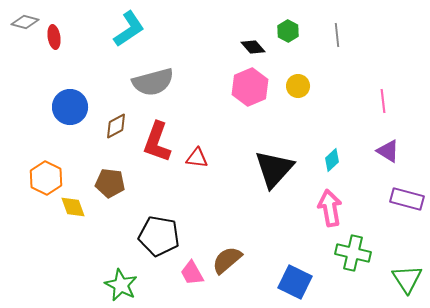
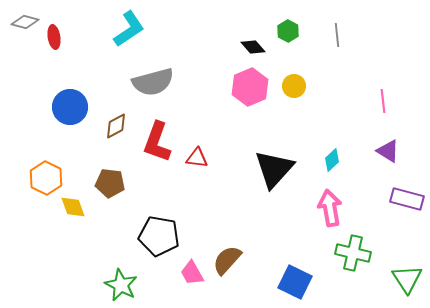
yellow circle: moved 4 px left
brown semicircle: rotated 8 degrees counterclockwise
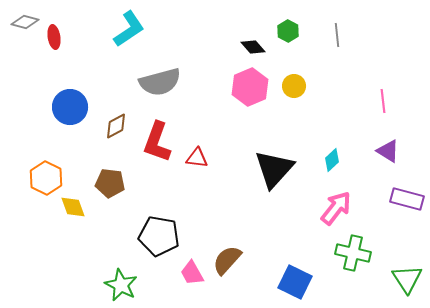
gray semicircle: moved 7 px right
pink arrow: moved 6 px right; rotated 48 degrees clockwise
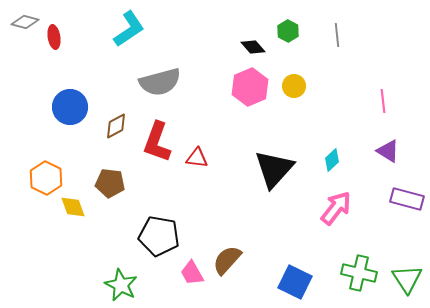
green cross: moved 6 px right, 20 px down
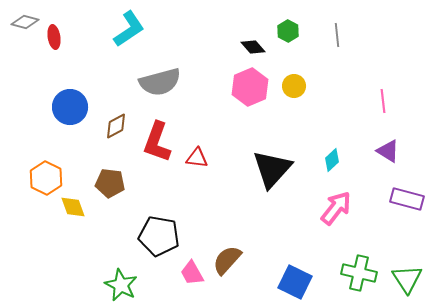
black triangle: moved 2 px left
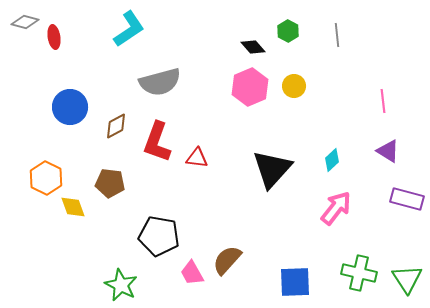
blue square: rotated 28 degrees counterclockwise
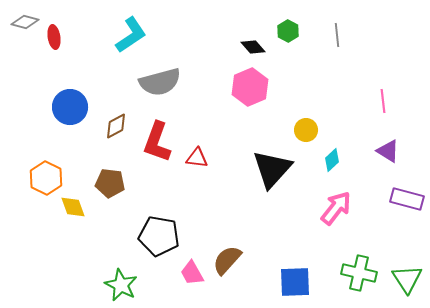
cyan L-shape: moved 2 px right, 6 px down
yellow circle: moved 12 px right, 44 px down
